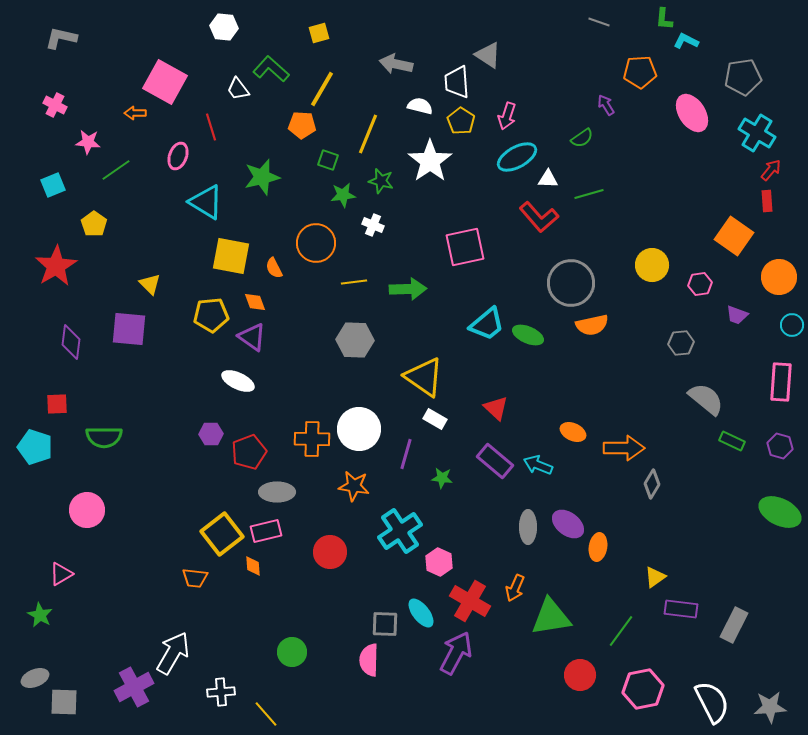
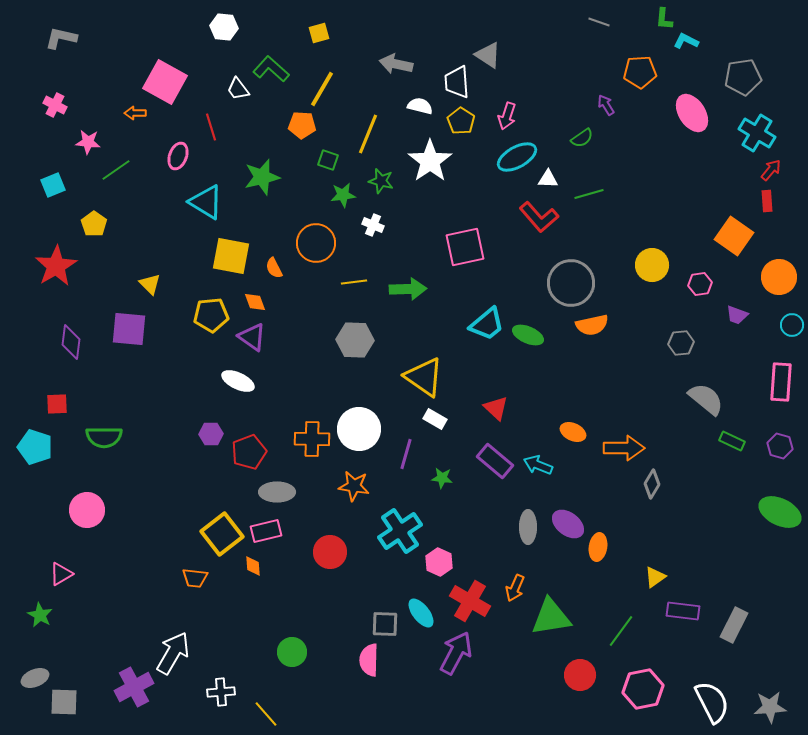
purple rectangle at (681, 609): moved 2 px right, 2 px down
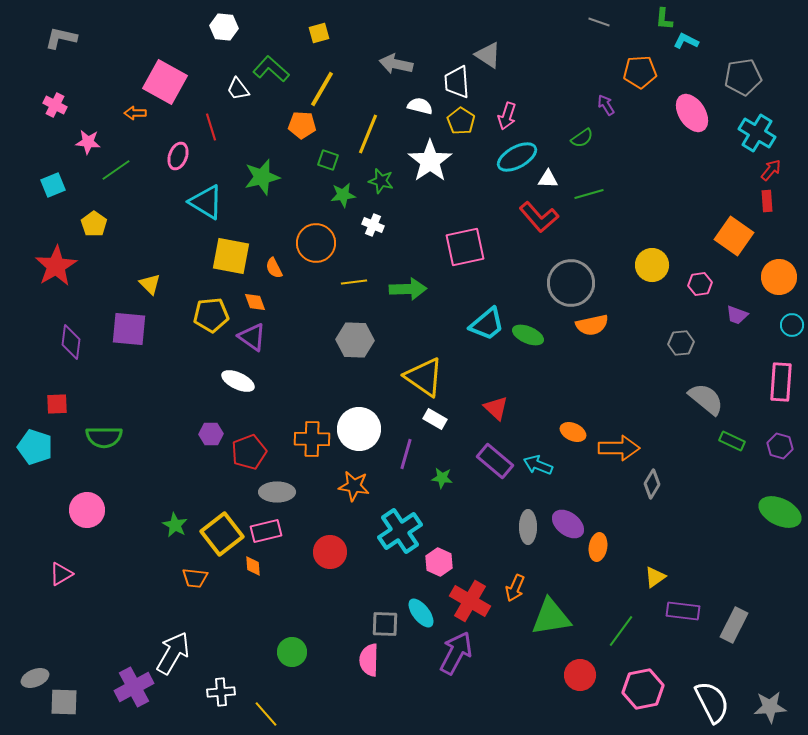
orange arrow at (624, 448): moved 5 px left
green star at (40, 615): moved 135 px right, 90 px up
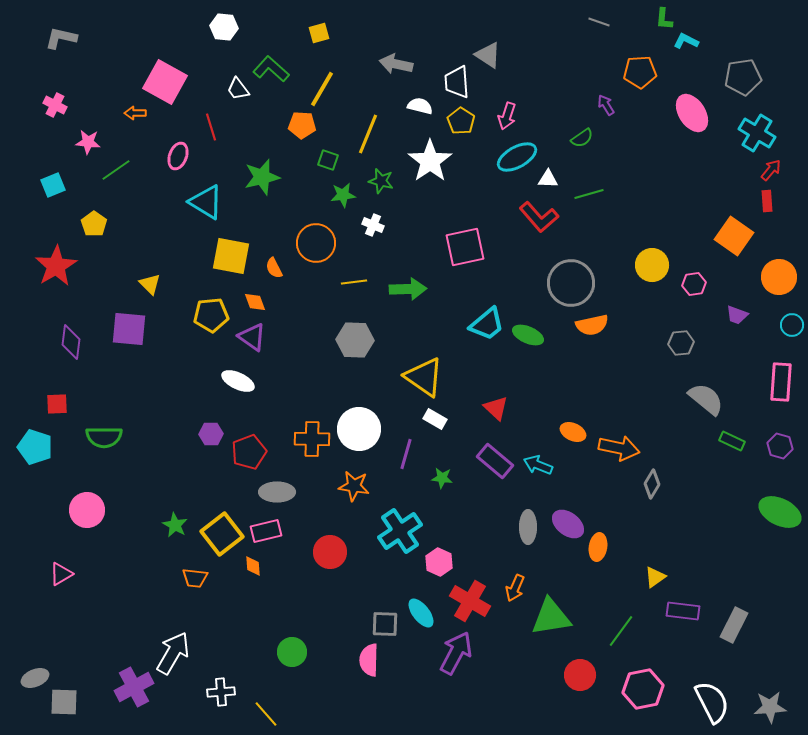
pink hexagon at (700, 284): moved 6 px left
orange arrow at (619, 448): rotated 12 degrees clockwise
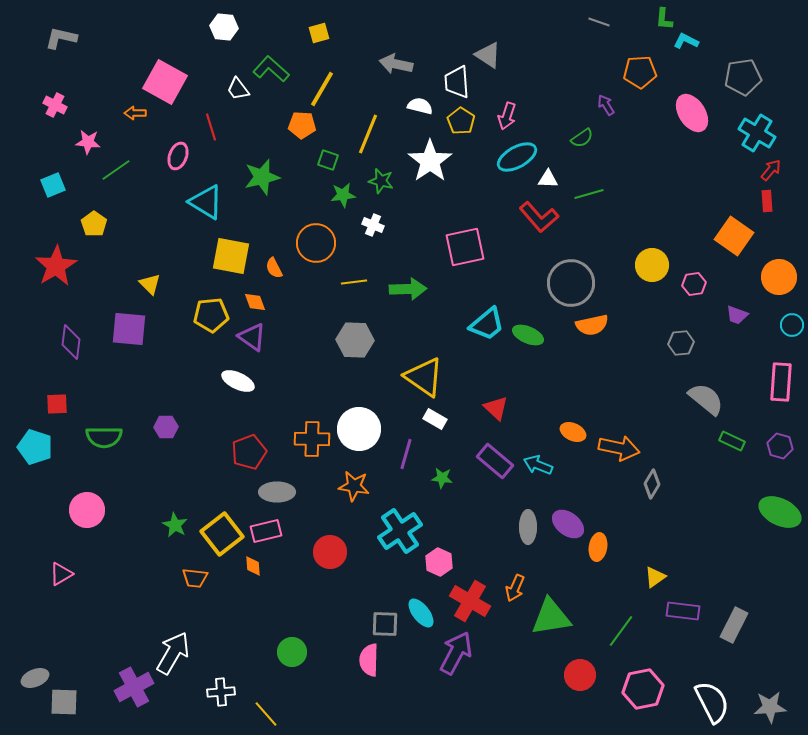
purple hexagon at (211, 434): moved 45 px left, 7 px up
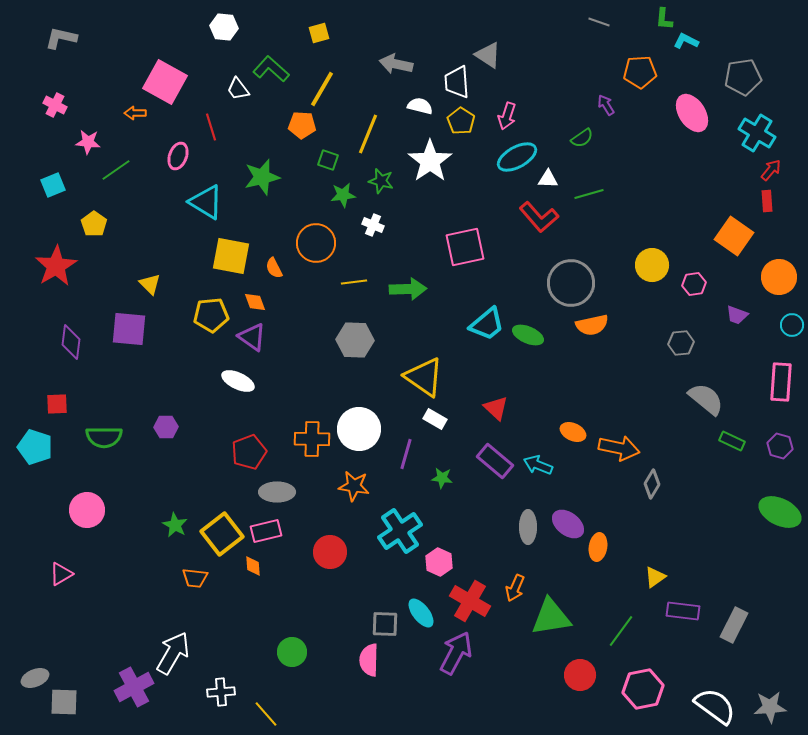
white semicircle at (712, 702): moved 3 px right, 4 px down; rotated 27 degrees counterclockwise
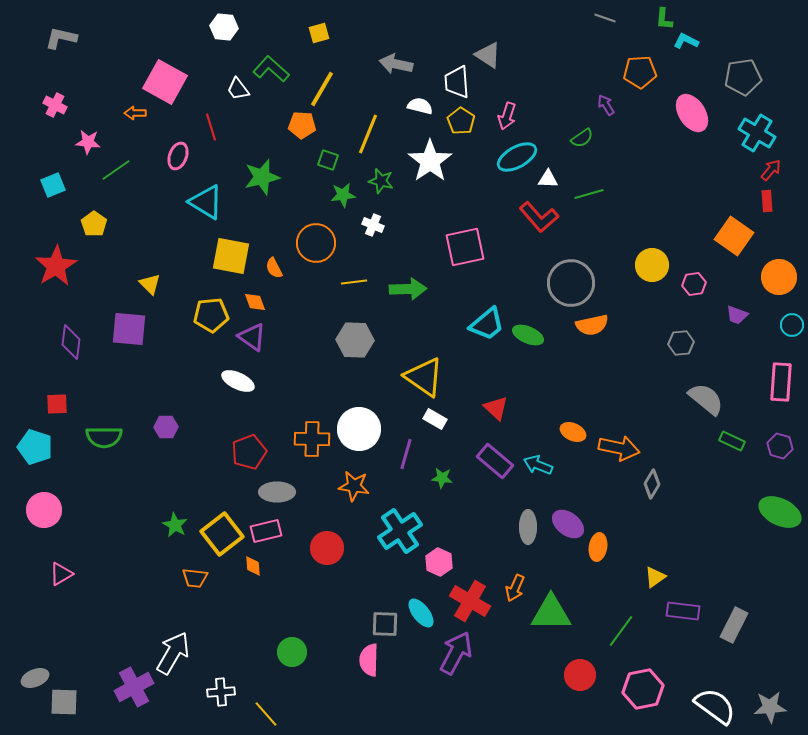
gray line at (599, 22): moved 6 px right, 4 px up
pink circle at (87, 510): moved 43 px left
red circle at (330, 552): moved 3 px left, 4 px up
green triangle at (551, 617): moved 4 px up; rotated 9 degrees clockwise
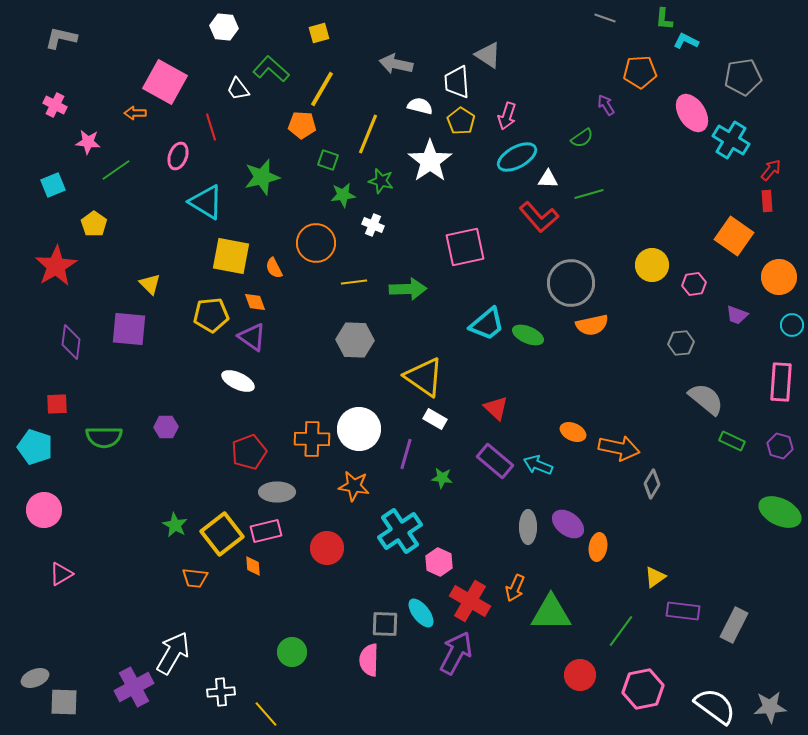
cyan cross at (757, 133): moved 26 px left, 7 px down
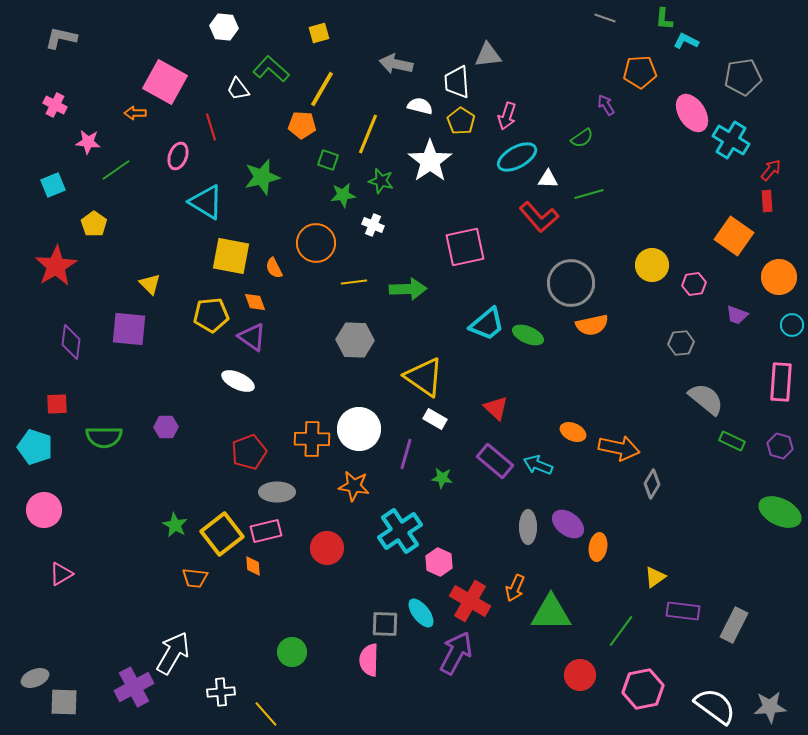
gray triangle at (488, 55): rotated 40 degrees counterclockwise
